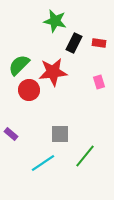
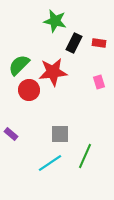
green line: rotated 15 degrees counterclockwise
cyan line: moved 7 px right
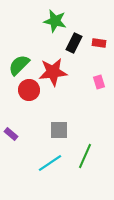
gray square: moved 1 px left, 4 px up
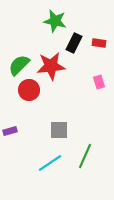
red star: moved 2 px left, 6 px up
purple rectangle: moved 1 px left, 3 px up; rotated 56 degrees counterclockwise
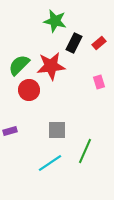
red rectangle: rotated 48 degrees counterclockwise
gray square: moved 2 px left
green line: moved 5 px up
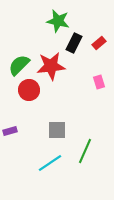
green star: moved 3 px right
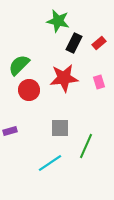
red star: moved 13 px right, 12 px down
gray square: moved 3 px right, 2 px up
green line: moved 1 px right, 5 px up
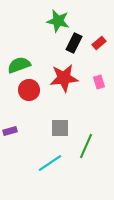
green semicircle: rotated 25 degrees clockwise
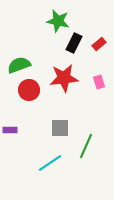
red rectangle: moved 1 px down
purple rectangle: moved 1 px up; rotated 16 degrees clockwise
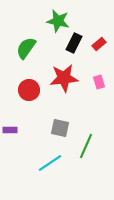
green semicircle: moved 7 px right, 17 px up; rotated 35 degrees counterclockwise
gray square: rotated 12 degrees clockwise
